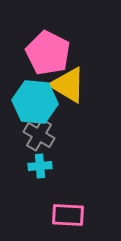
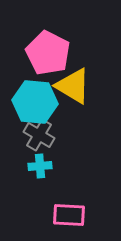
yellow triangle: moved 5 px right, 1 px down
pink rectangle: moved 1 px right
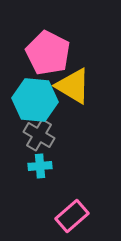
cyan hexagon: moved 2 px up
pink rectangle: moved 3 px right, 1 px down; rotated 44 degrees counterclockwise
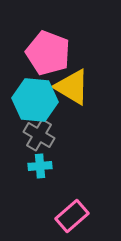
pink pentagon: rotated 6 degrees counterclockwise
yellow triangle: moved 1 px left, 1 px down
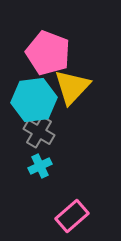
yellow triangle: rotated 42 degrees clockwise
cyan hexagon: moved 1 px left; rotated 12 degrees counterclockwise
gray cross: moved 3 px up
cyan cross: rotated 20 degrees counterclockwise
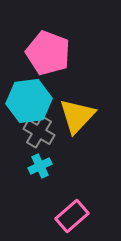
yellow triangle: moved 5 px right, 29 px down
cyan hexagon: moved 5 px left, 1 px down
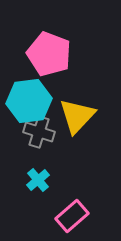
pink pentagon: moved 1 px right, 1 px down
gray cross: rotated 12 degrees counterclockwise
cyan cross: moved 2 px left, 14 px down; rotated 15 degrees counterclockwise
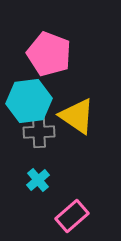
yellow triangle: rotated 39 degrees counterclockwise
gray cross: rotated 20 degrees counterclockwise
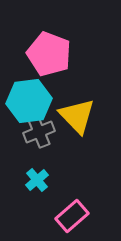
yellow triangle: rotated 12 degrees clockwise
gray cross: rotated 20 degrees counterclockwise
cyan cross: moved 1 px left
